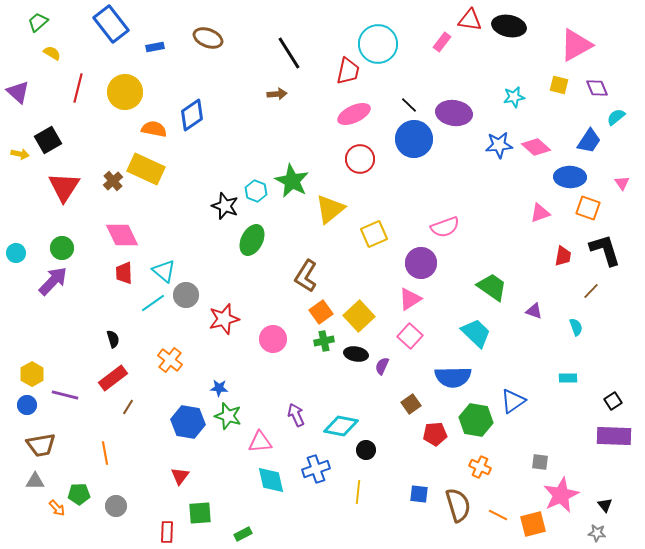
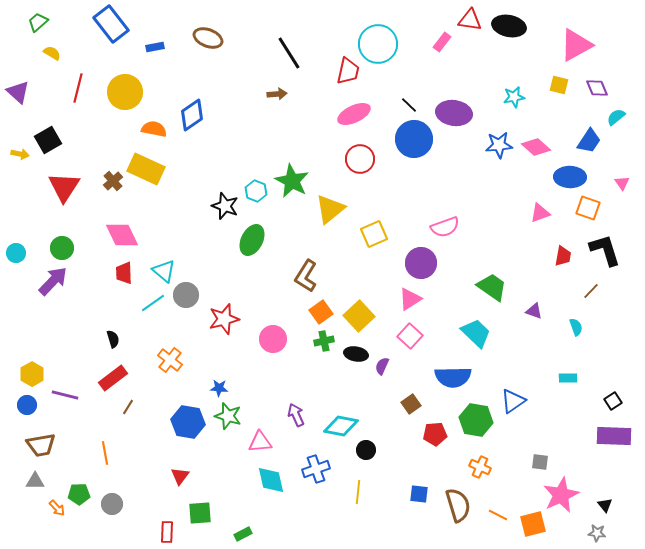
gray circle at (116, 506): moved 4 px left, 2 px up
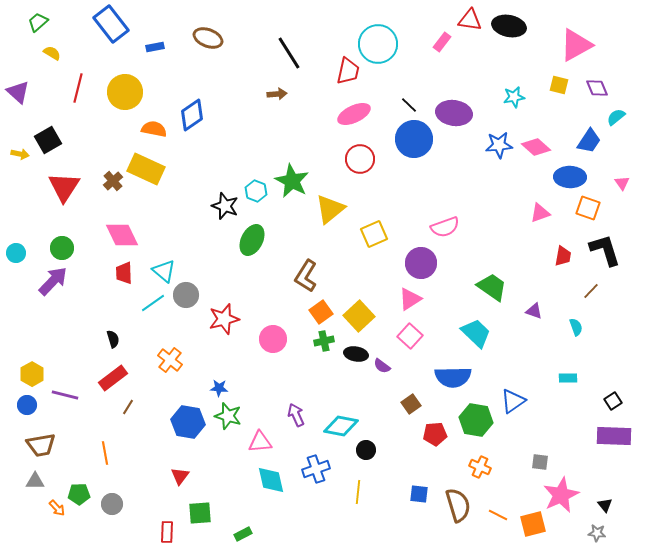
purple semicircle at (382, 366): rotated 78 degrees counterclockwise
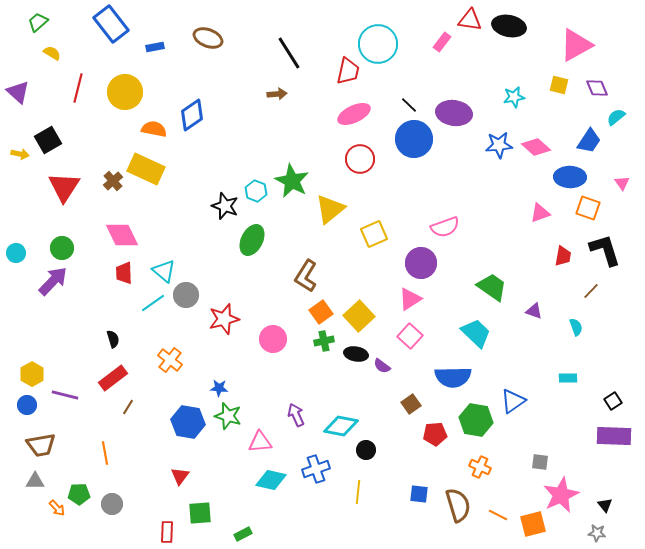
cyan diamond at (271, 480): rotated 64 degrees counterclockwise
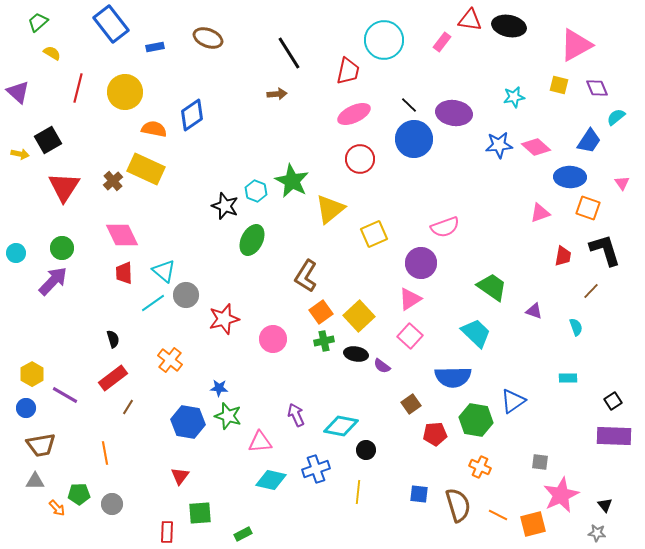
cyan circle at (378, 44): moved 6 px right, 4 px up
purple line at (65, 395): rotated 16 degrees clockwise
blue circle at (27, 405): moved 1 px left, 3 px down
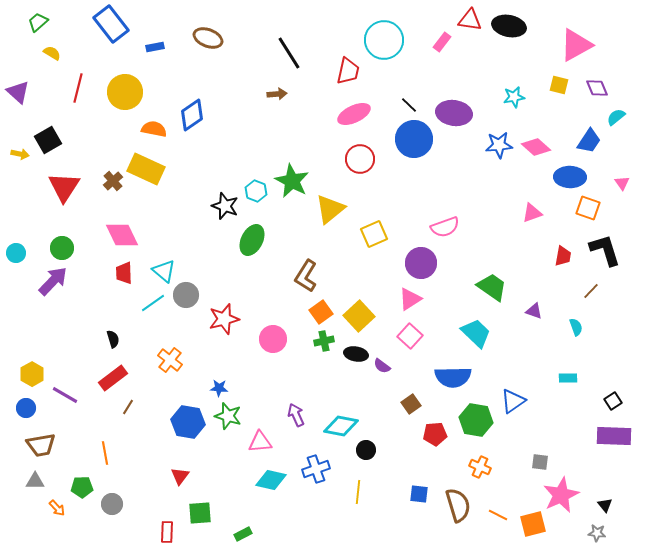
pink triangle at (540, 213): moved 8 px left
green pentagon at (79, 494): moved 3 px right, 7 px up
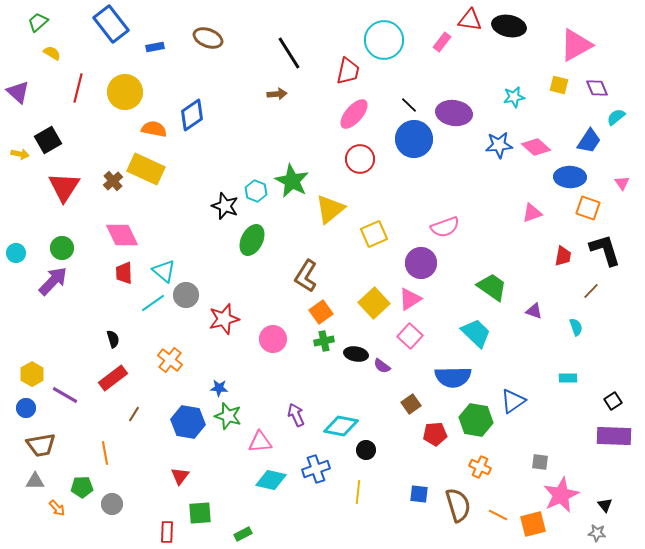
pink ellipse at (354, 114): rotated 24 degrees counterclockwise
yellow square at (359, 316): moved 15 px right, 13 px up
brown line at (128, 407): moved 6 px right, 7 px down
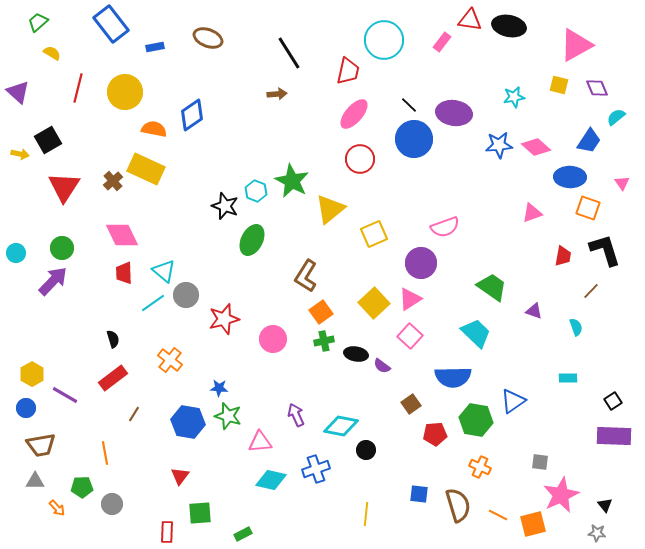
yellow line at (358, 492): moved 8 px right, 22 px down
